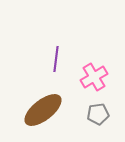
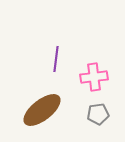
pink cross: rotated 24 degrees clockwise
brown ellipse: moved 1 px left
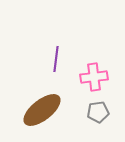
gray pentagon: moved 2 px up
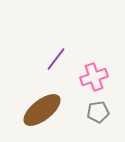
purple line: rotated 30 degrees clockwise
pink cross: rotated 12 degrees counterclockwise
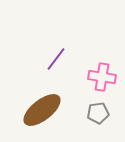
pink cross: moved 8 px right; rotated 28 degrees clockwise
gray pentagon: moved 1 px down
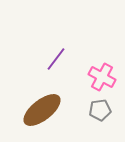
pink cross: rotated 20 degrees clockwise
gray pentagon: moved 2 px right, 3 px up
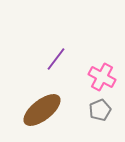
gray pentagon: rotated 15 degrees counterclockwise
